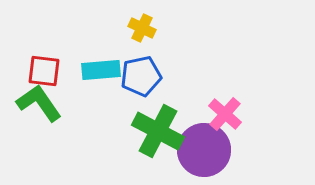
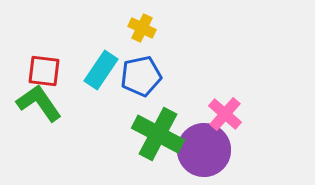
cyan rectangle: rotated 51 degrees counterclockwise
green cross: moved 3 px down
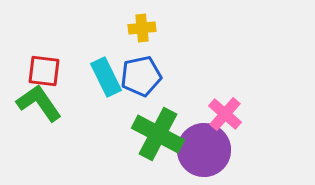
yellow cross: rotated 32 degrees counterclockwise
cyan rectangle: moved 5 px right, 7 px down; rotated 60 degrees counterclockwise
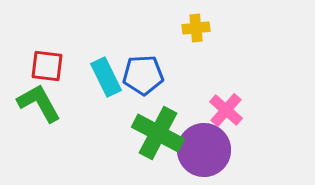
yellow cross: moved 54 px right
red square: moved 3 px right, 5 px up
blue pentagon: moved 2 px right, 1 px up; rotated 9 degrees clockwise
green L-shape: rotated 6 degrees clockwise
pink cross: moved 1 px right, 4 px up
green cross: moved 1 px up
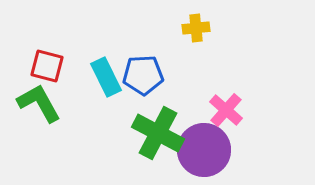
red square: rotated 8 degrees clockwise
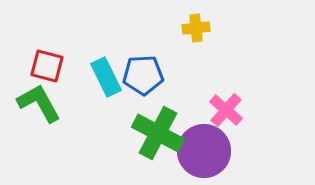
purple circle: moved 1 px down
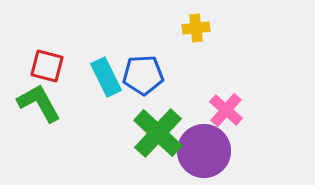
green cross: rotated 15 degrees clockwise
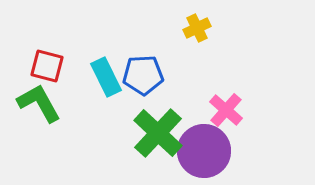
yellow cross: moved 1 px right; rotated 20 degrees counterclockwise
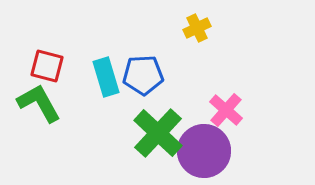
cyan rectangle: rotated 9 degrees clockwise
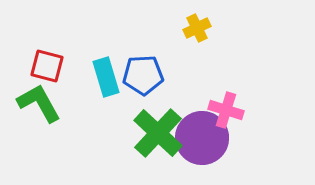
pink cross: rotated 24 degrees counterclockwise
purple circle: moved 2 px left, 13 px up
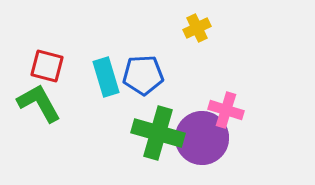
green cross: rotated 27 degrees counterclockwise
